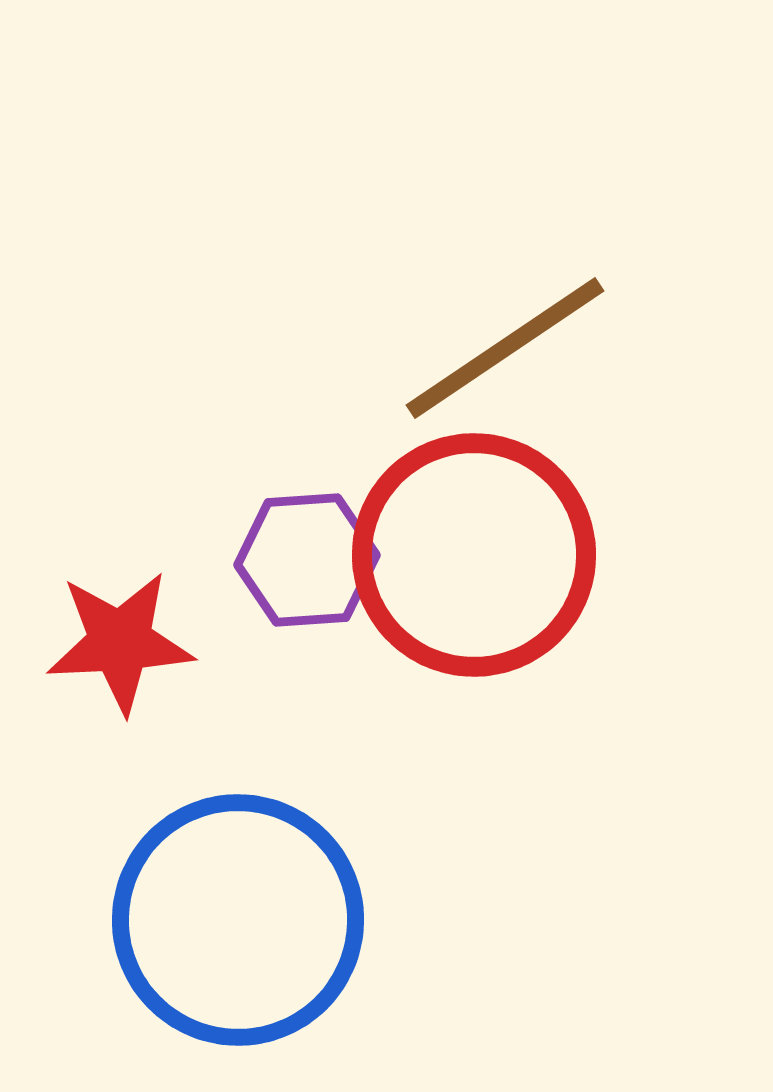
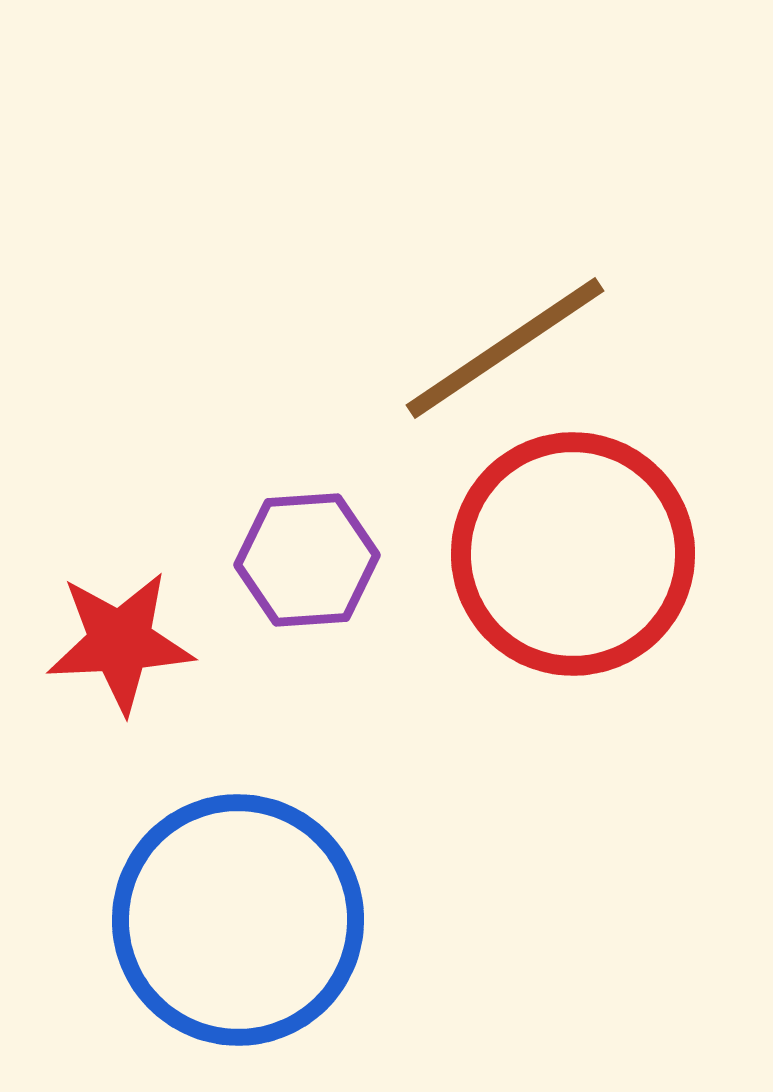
red circle: moved 99 px right, 1 px up
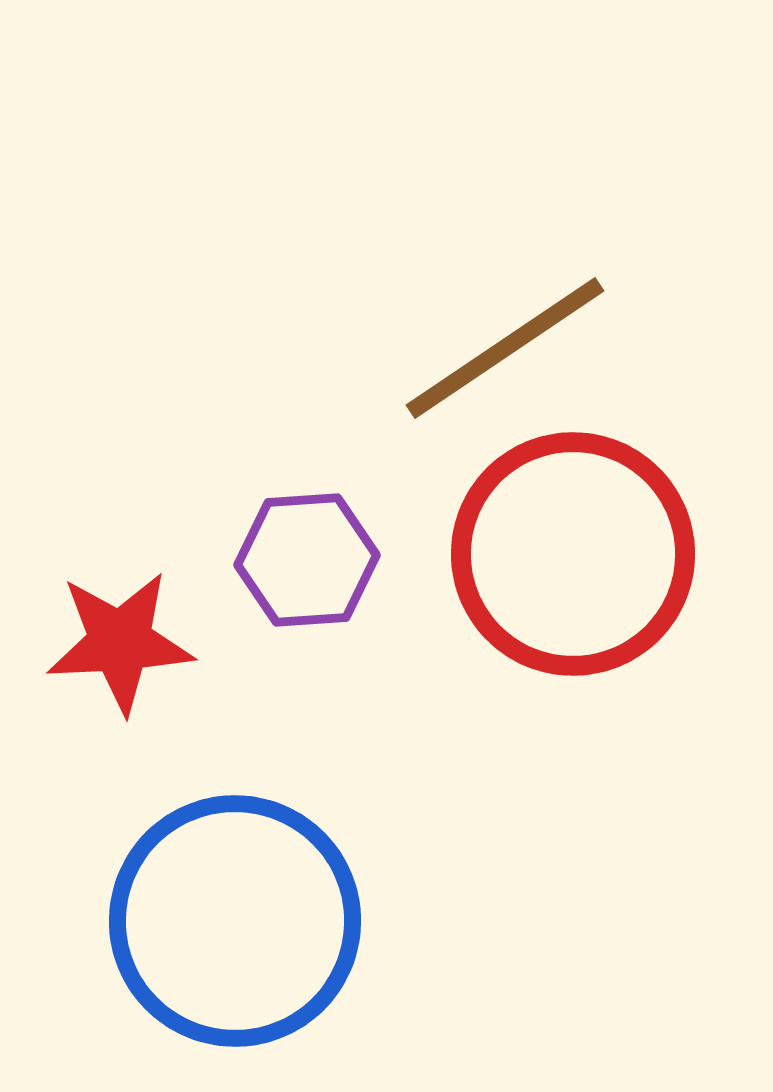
blue circle: moved 3 px left, 1 px down
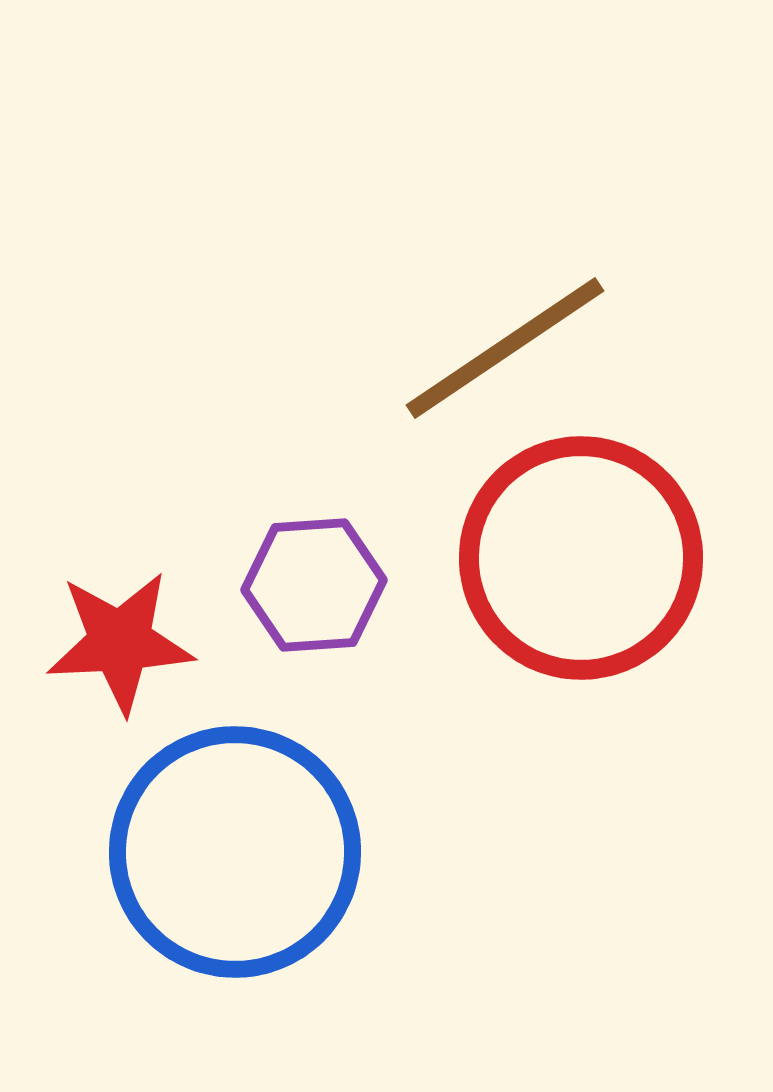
red circle: moved 8 px right, 4 px down
purple hexagon: moved 7 px right, 25 px down
blue circle: moved 69 px up
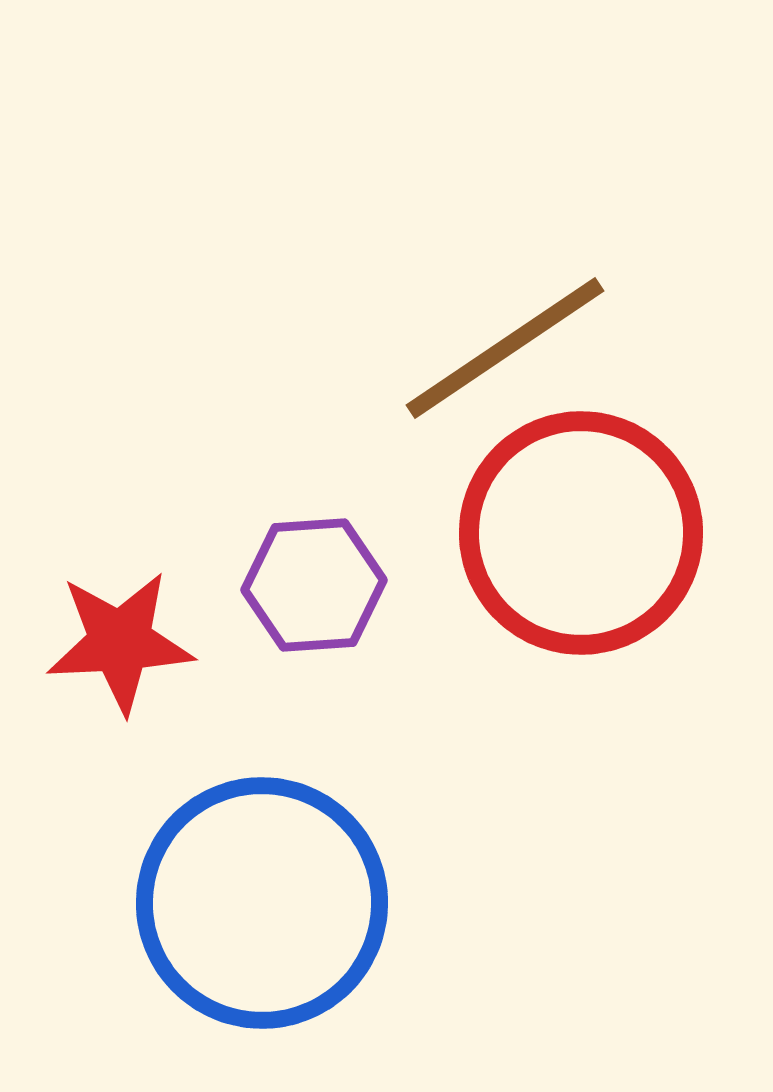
red circle: moved 25 px up
blue circle: moved 27 px right, 51 px down
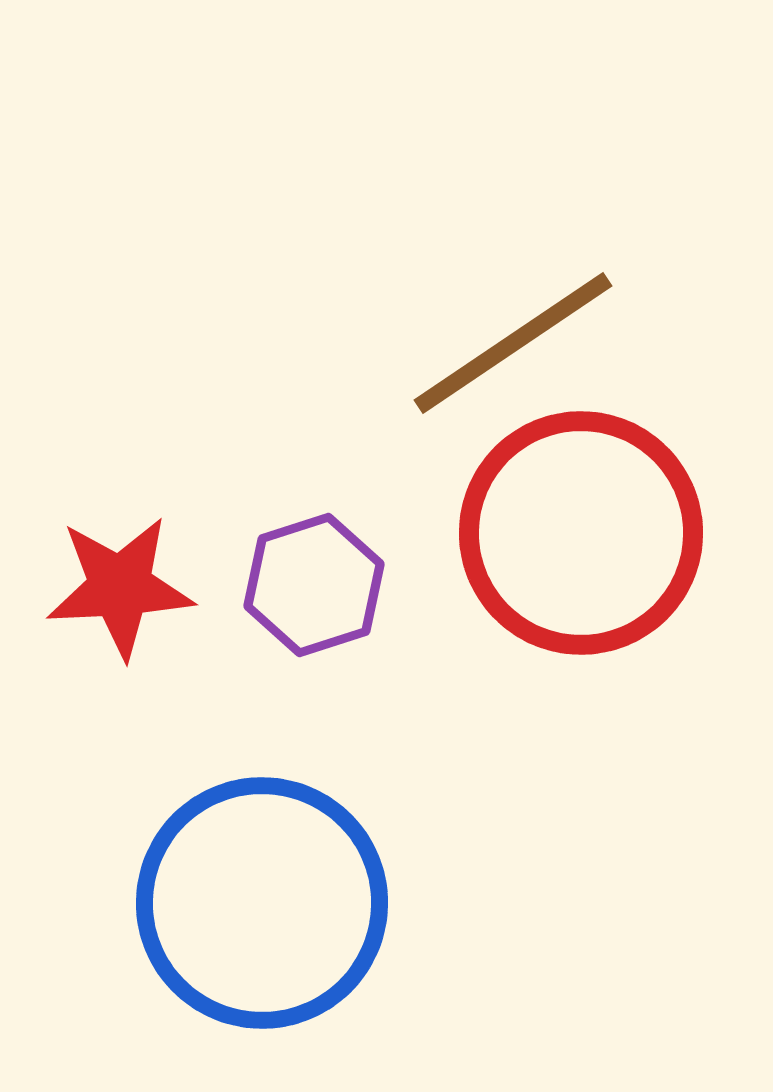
brown line: moved 8 px right, 5 px up
purple hexagon: rotated 14 degrees counterclockwise
red star: moved 55 px up
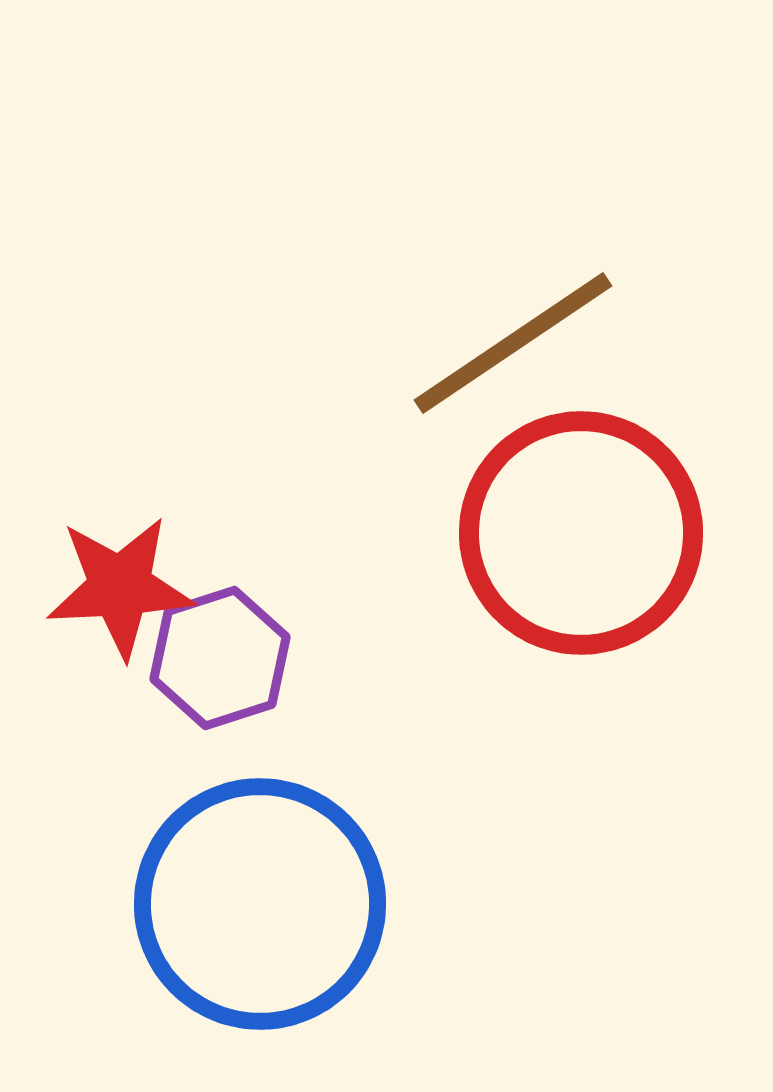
purple hexagon: moved 94 px left, 73 px down
blue circle: moved 2 px left, 1 px down
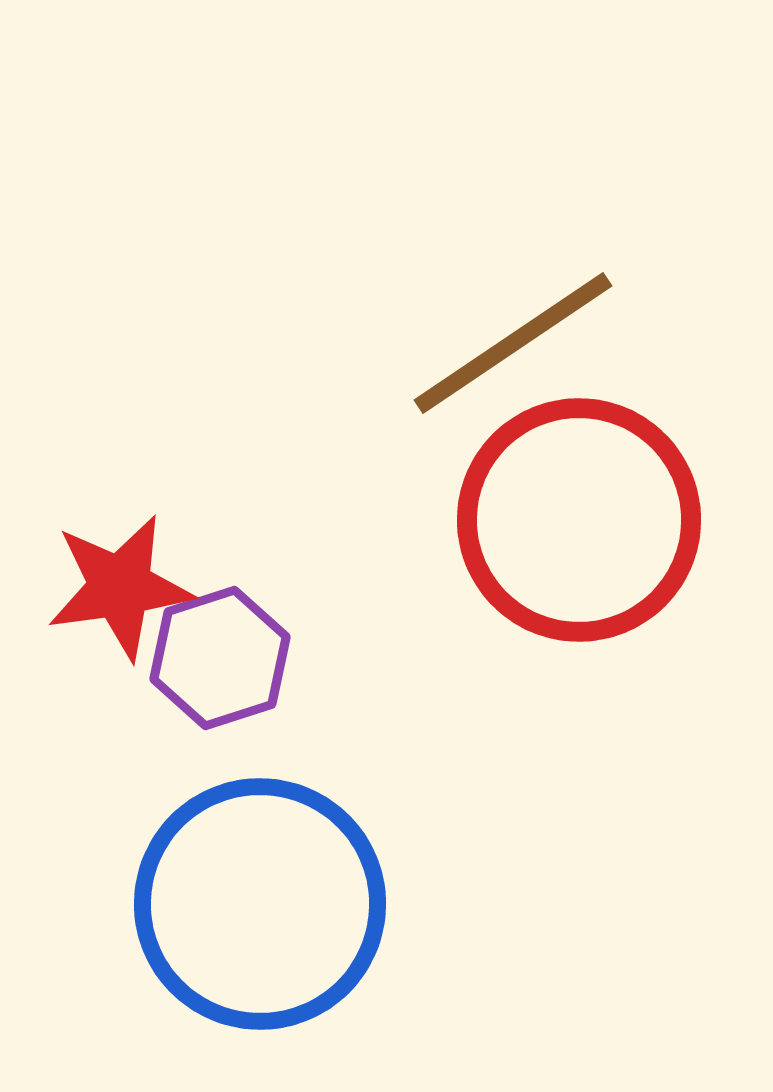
red circle: moved 2 px left, 13 px up
red star: rotated 5 degrees counterclockwise
